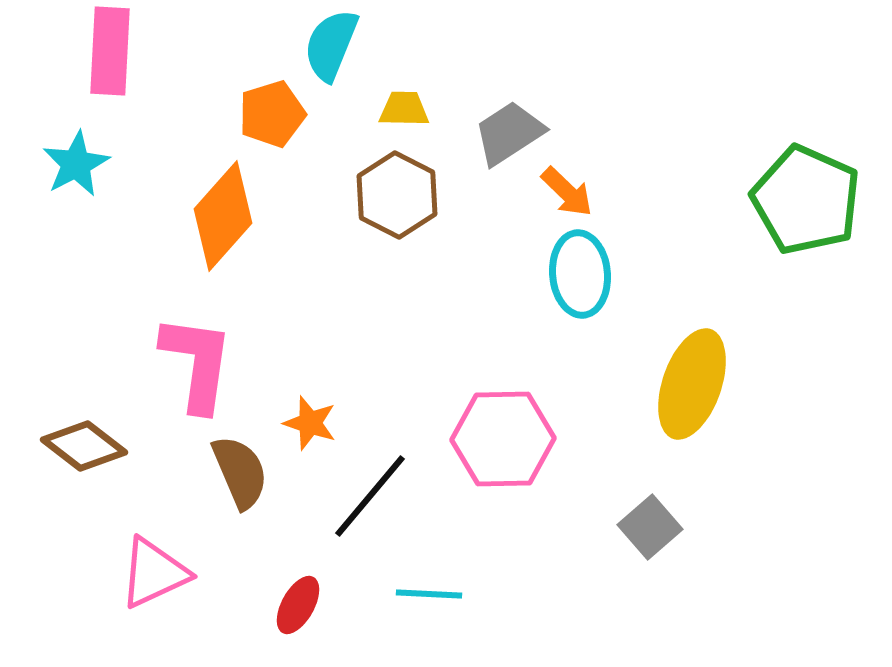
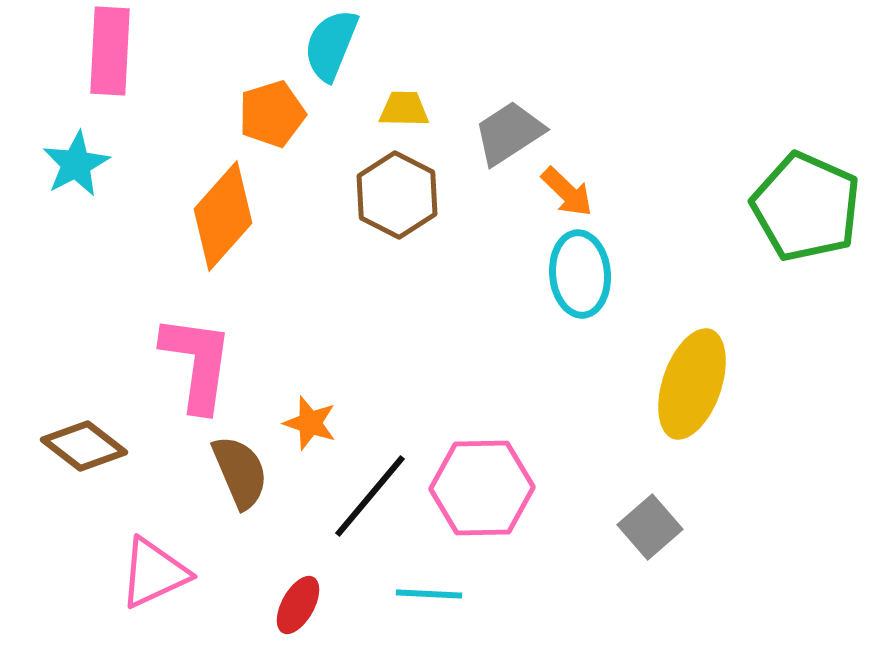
green pentagon: moved 7 px down
pink hexagon: moved 21 px left, 49 px down
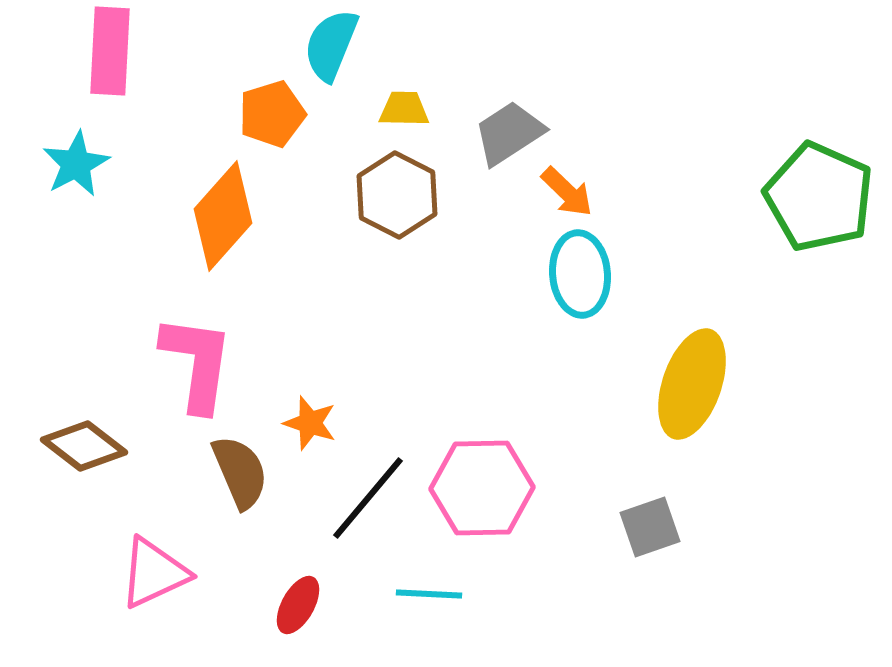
green pentagon: moved 13 px right, 10 px up
black line: moved 2 px left, 2 px down
gray square: rotated 22 degrees clockwise
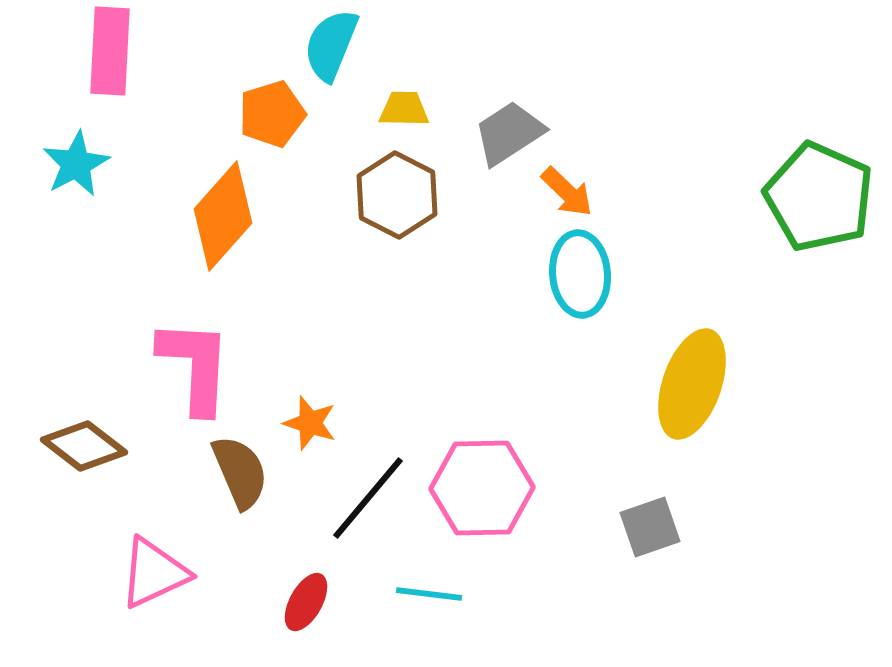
pink L-shape: moved 2 px left, 3 px down; rotated 5 degrees counterclockwise
cyan line: rotated 4 degrees clockwise
red ellipse: moved 8 px right, 3 px up
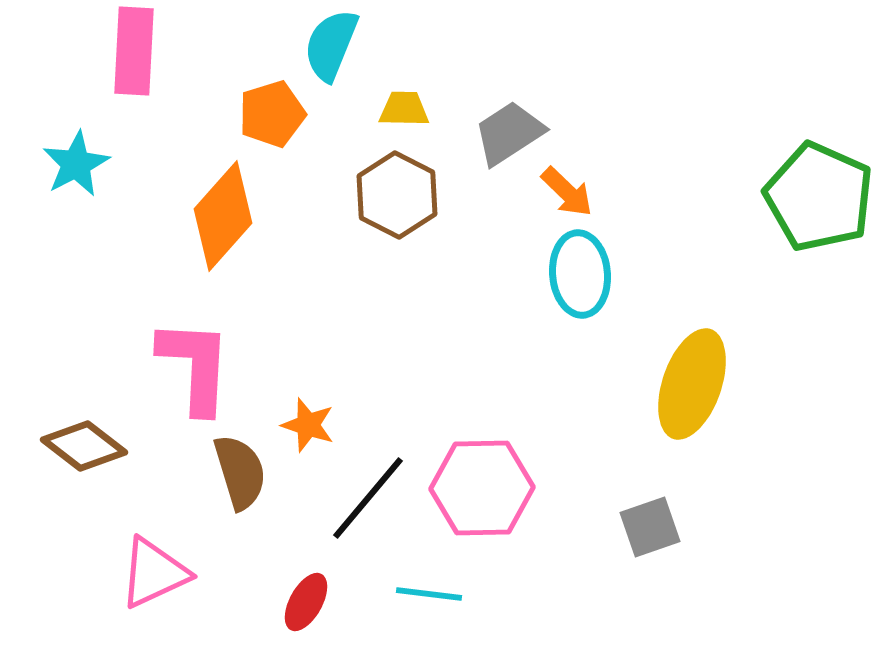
pink rectangle: moved 24 px right
orange star: moved 2 px left, 2 px down
brown semicircle: rotated 6 degrees clockwise
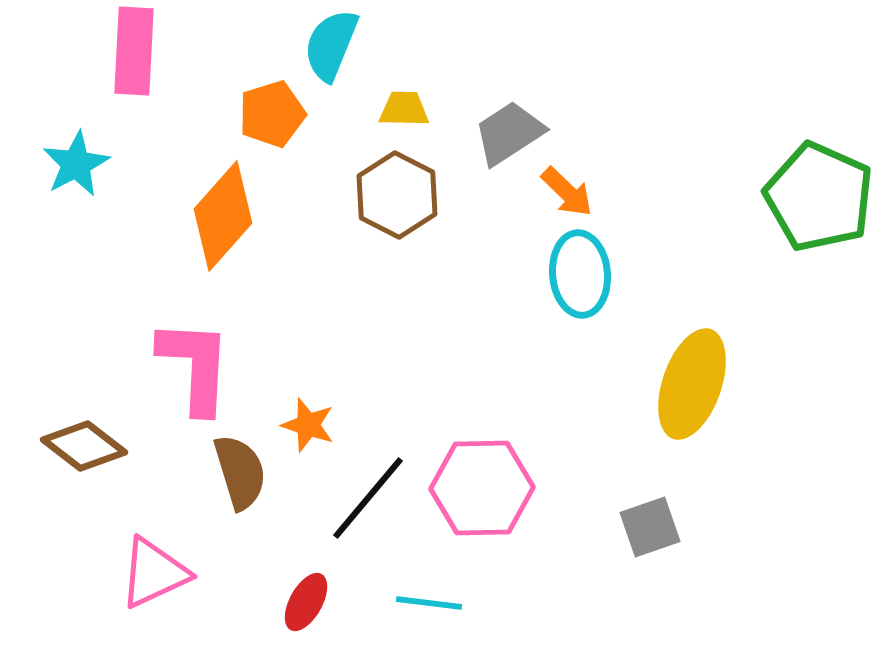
cyan line: moved 9 px down
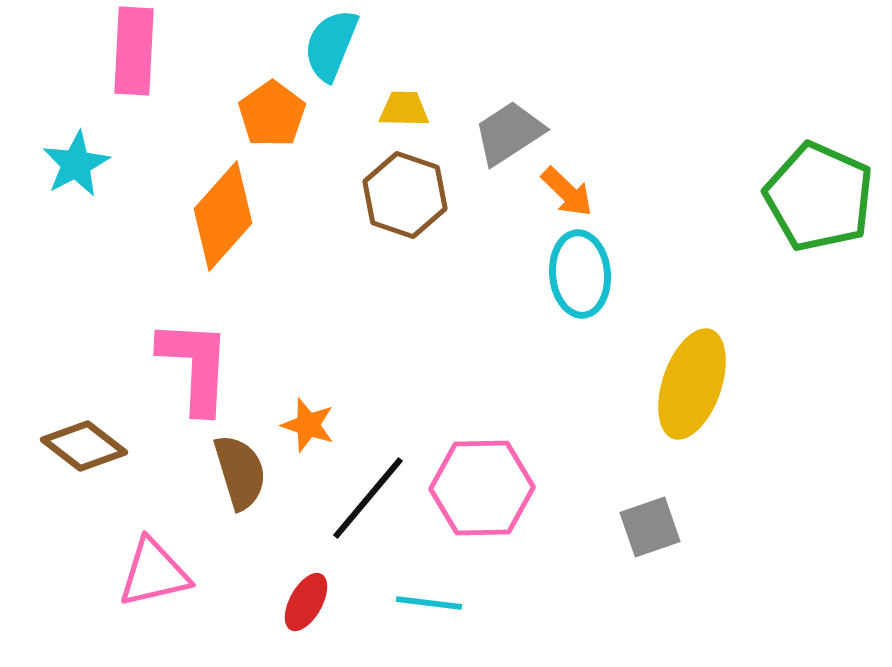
orange pentagon: rotated 18 degrees counterclockwise
brown hexagon: moved 8 px right; rotated 8 degrees counterclockwise
pink triangle: rotated 12 degrees clockwise
